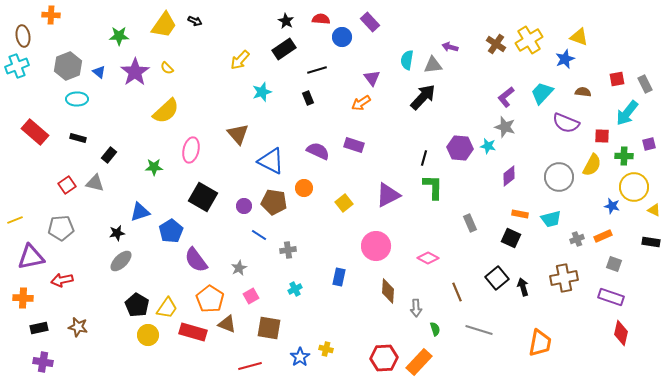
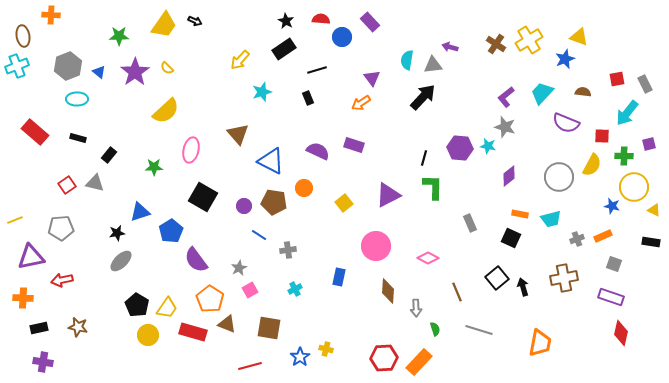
pink square at (251, 296): moved 1 px left, 6 px up
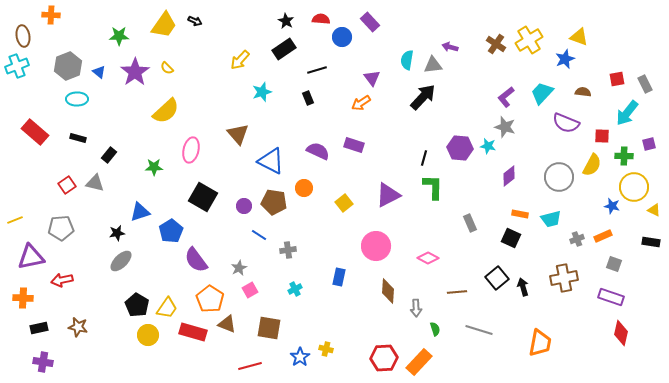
brown line at (457, 292): rotated 72 degrees counterclockwise
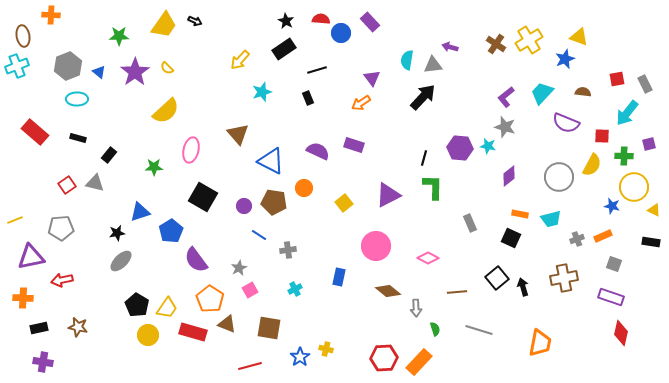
blue circle at (342, 37): moved 1 px left, 4 px up
brown diamond at (388, 291): rotated 55 degrees counterclockwise
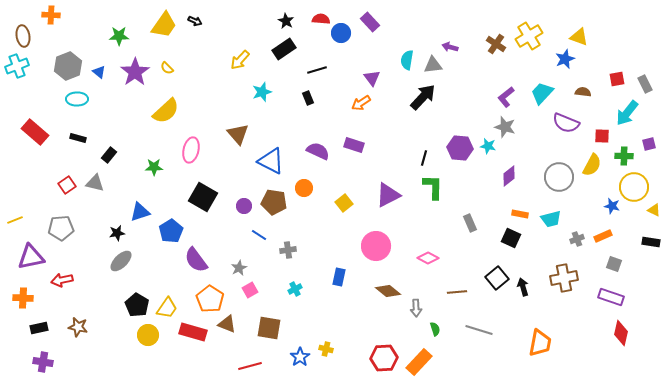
yellow cross at (529, 40): moved 4 px up
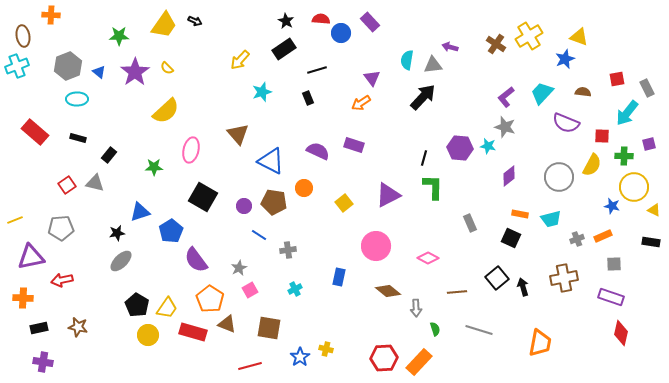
gray rectangle at (645, 84): moved 2 px right, 4 px down
gray square at (614, 264): rotated 21 degrees counterclockwise
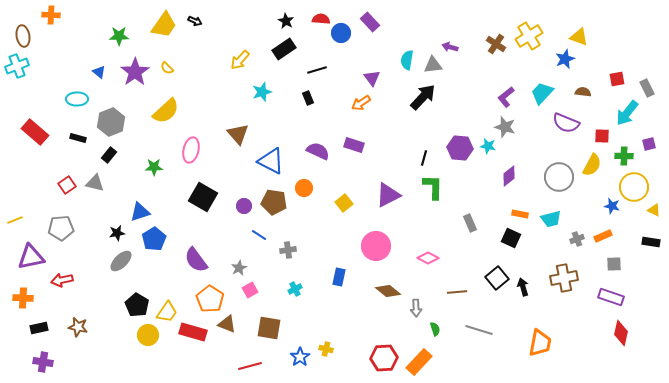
gray hexagon at (68, 66): moved 43 px right, 56 px down
blue pentagon at (171, 231): moved 17 px left, 8 px down
yellow trapezoid at (167, 308): moved 4 px down
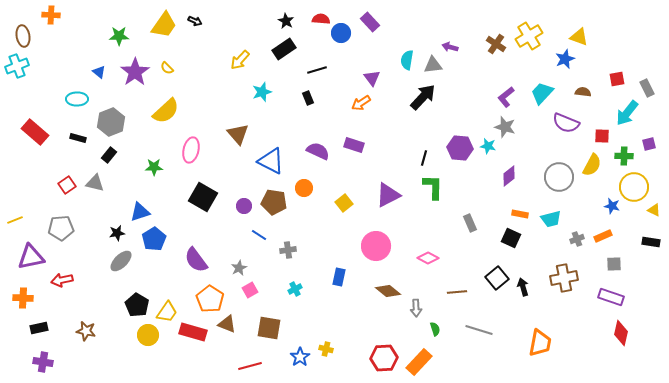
brown star at (78, 327): moved 8 px right, 4 px down
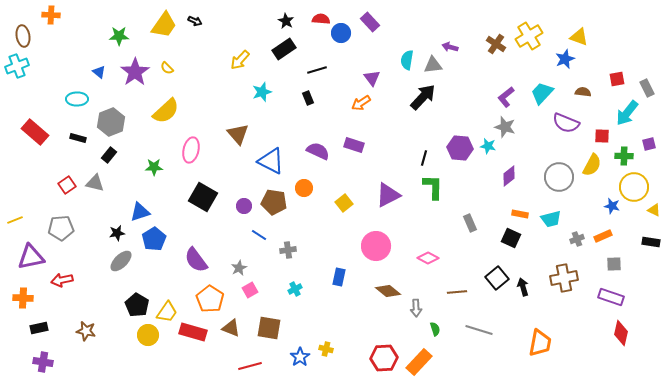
brown triangle at (227, 324): moved 4 px right, 4 px down
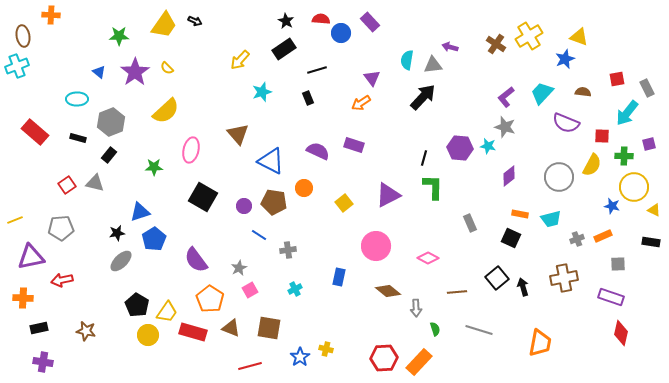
gray square at (614, 264): moved 4 px right
